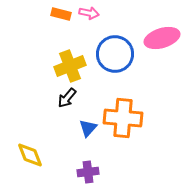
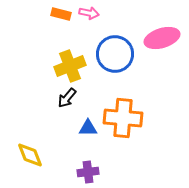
blue triangle: rotated 48 degrees clockwise
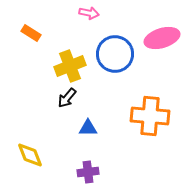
orange rectangle: moved 30 px left, 19 px down; rotated 18 degrees clockwise
orange cross: moved 27 px right, 2 px up
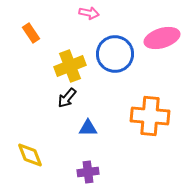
orange rectangle: rotated 24 degrees clockwise
